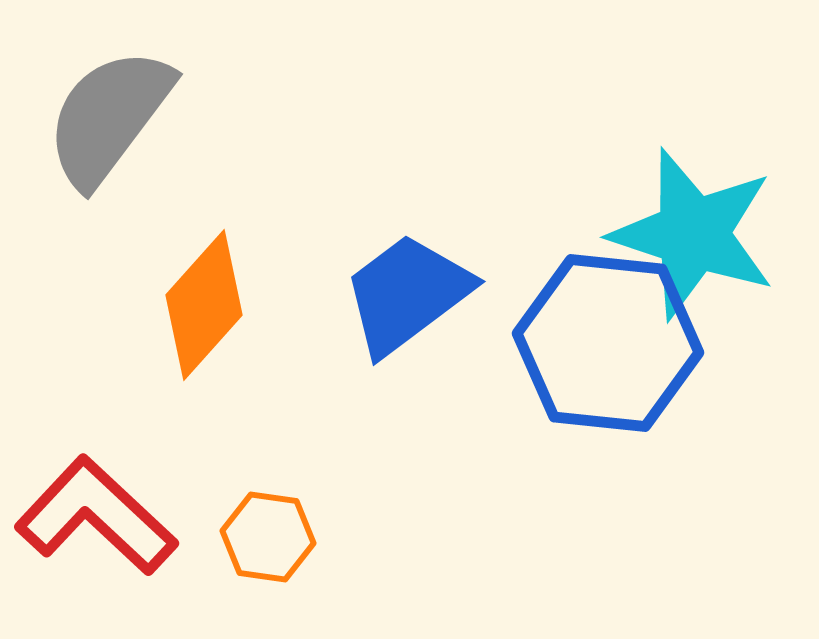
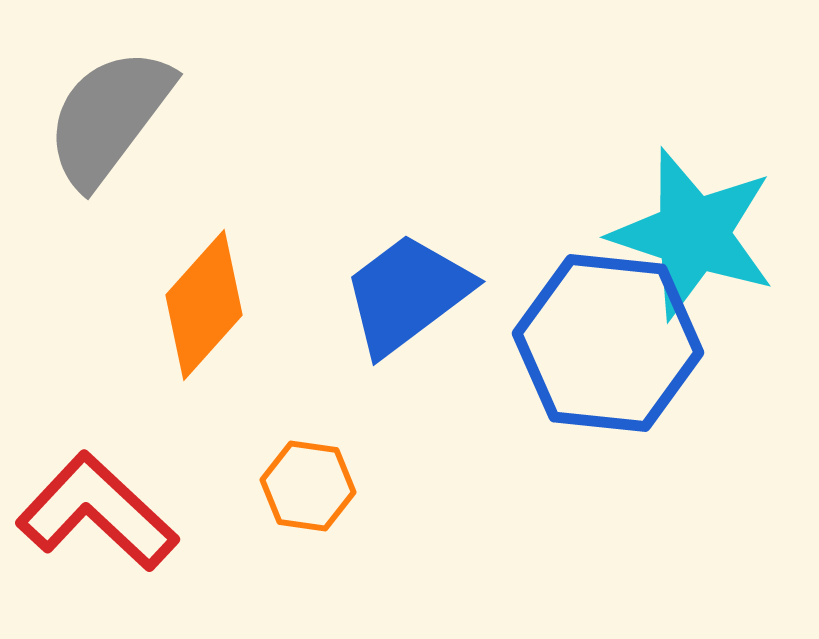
red L-shape: moved 1 px right, 4 px up
orange hexagon: moved 40 px right, 51 px up
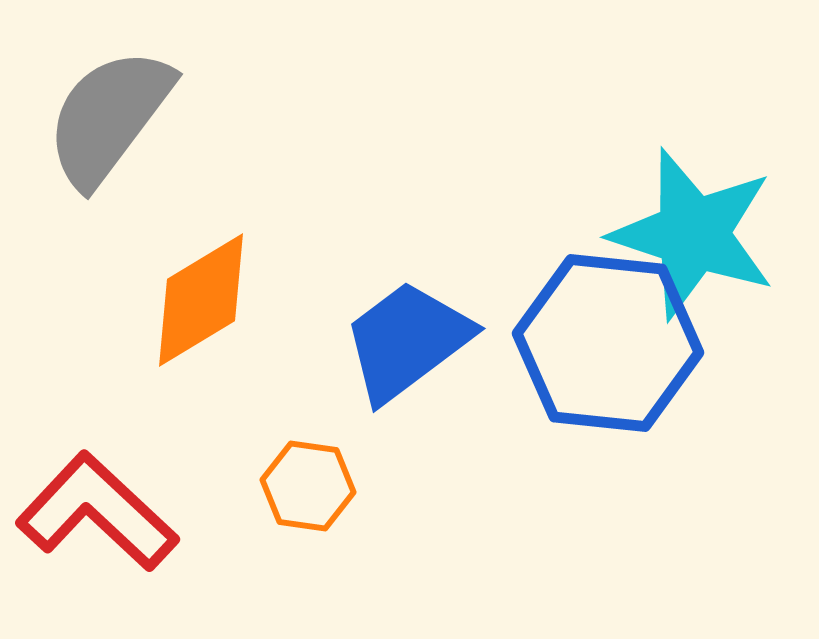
blue trapezoid: moved 47 px down
orange diamond: moved 3 px left, 5 px up; rotated 17 degrees clockwise
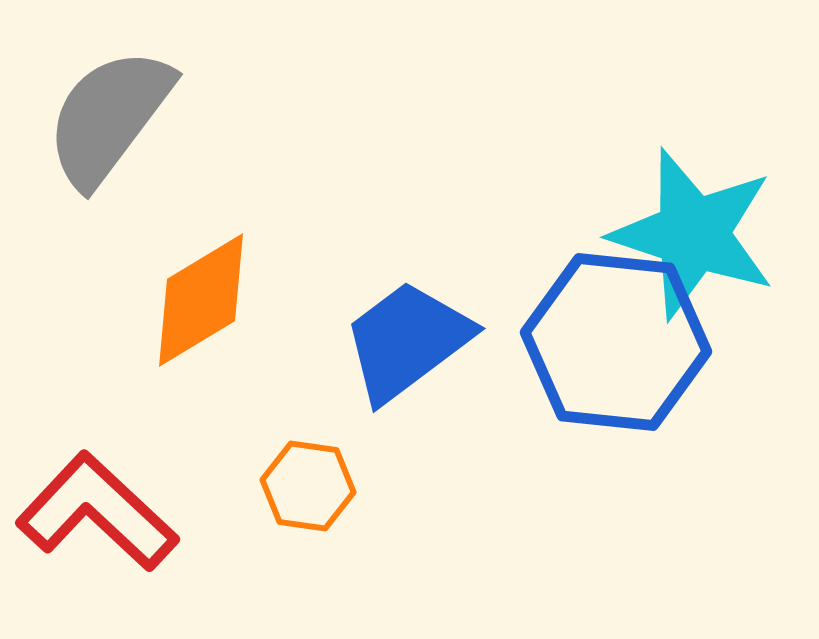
blue hexagon: moved 8 px right, 1 px up
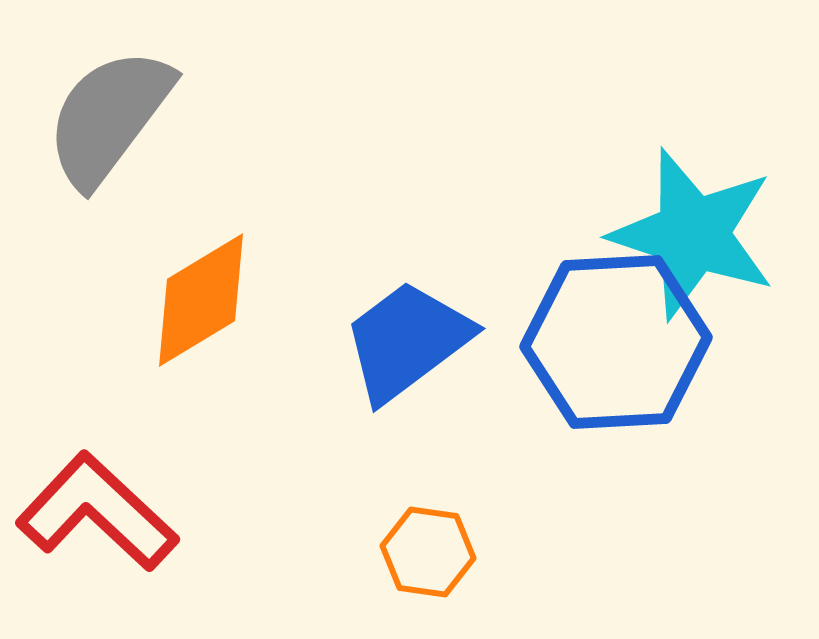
blue hexagon: rotated 9 degrees counterclockwise
orange hexagon: moved 120 px right, 66 px down
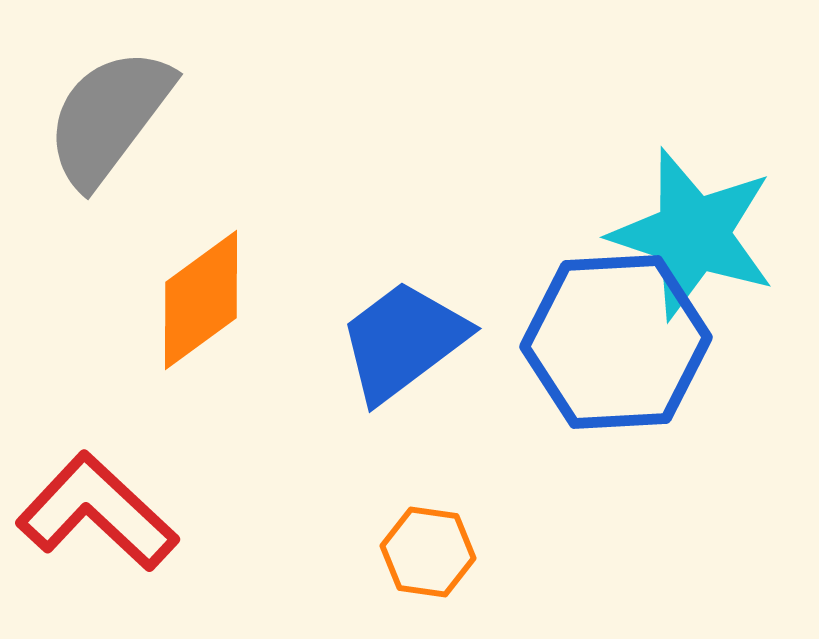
orange diamond: rotated 5 degrees counterclockwise
blue trapezoid: moved 4 px left
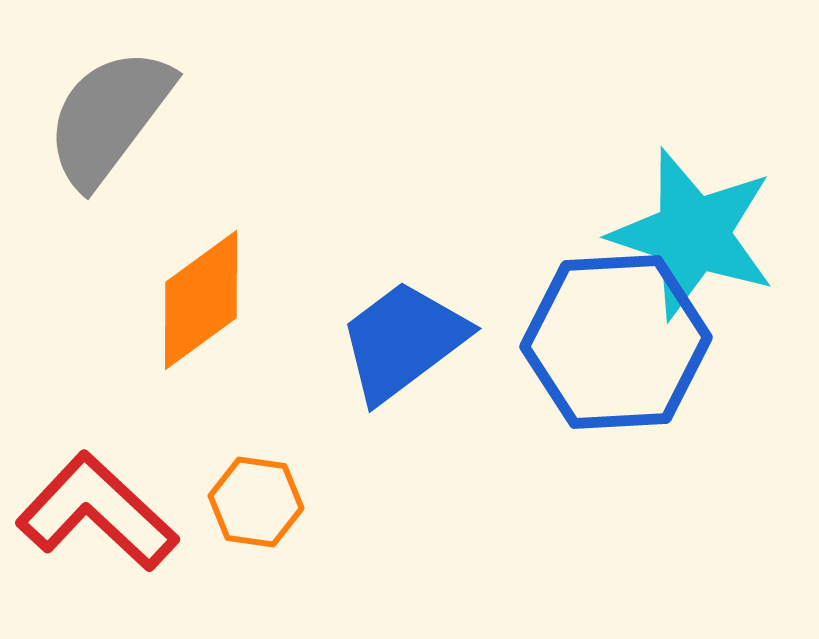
orange hexagon: moved 172 px left, 50 px up
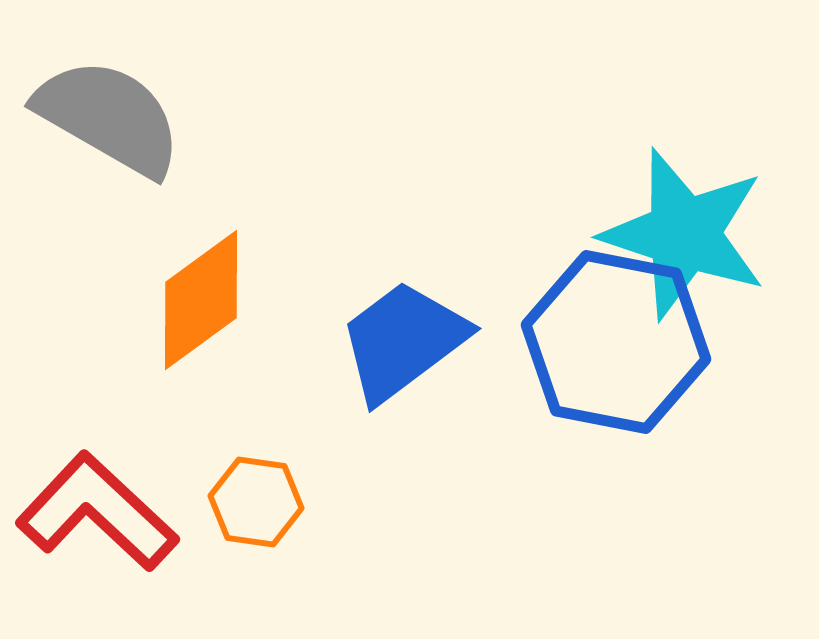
gray semicircle: rotated 83 degrees clockwise
cyan star: moved 9 px left
blue hexagon: rotated 14 degrees clockwise
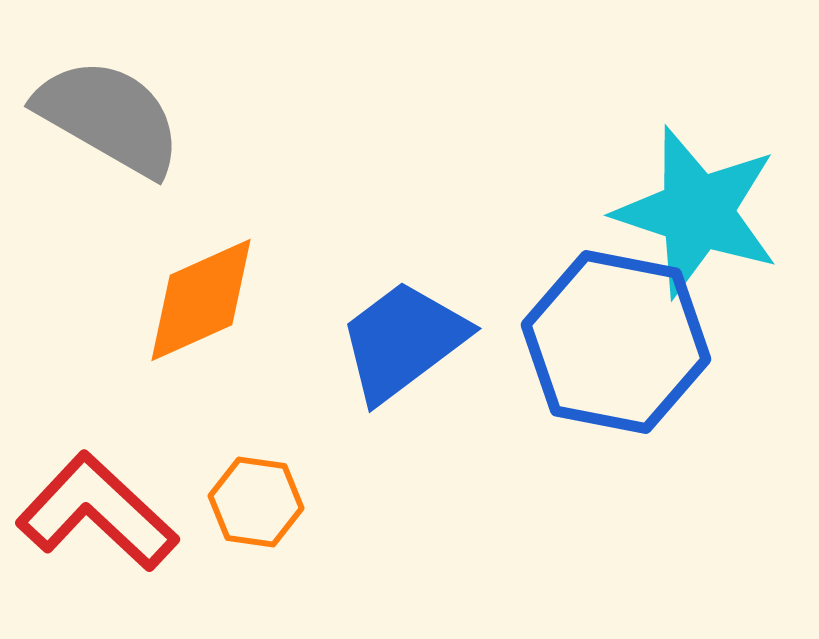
cyan star: moved 13 px right, 22 px up
orange diamond: rotated 12 degrees clockwise
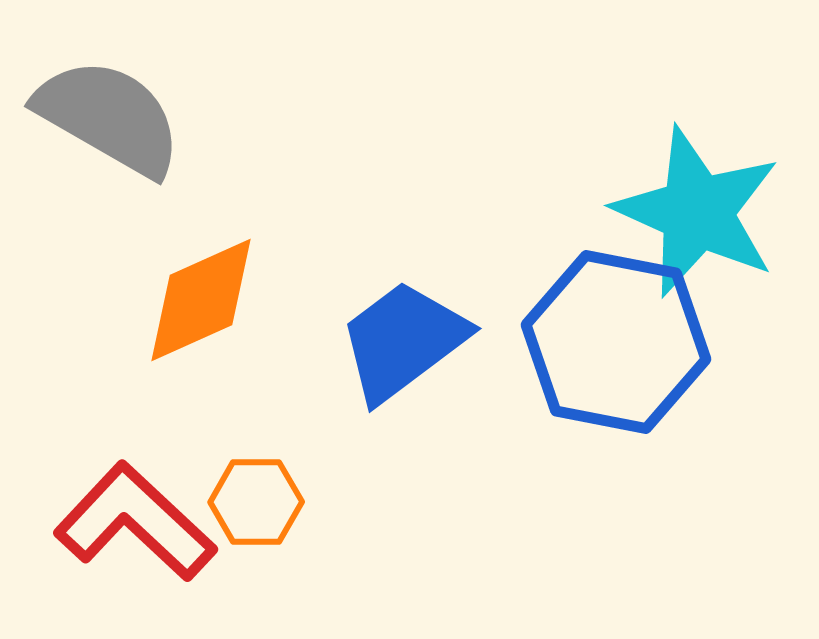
cyan star: rotated 6 degrees clockwise
orange hexagon: rotated 8 degrees counterclockwise
red L-shape: moved 38 px right, 10 px down
